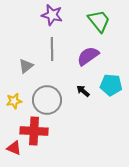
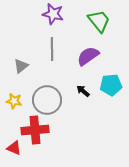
purple star: moved 1 px right, 1 px up
gray triangle: moved 5 px left
cyan pentagon: rotated 10 degrees counterclockwise
yellow star: rotated 21 degrees clockwise
red cross: moved 1 px right, 1 px up; rotated 8 degrees counterclockwise
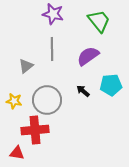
gray triangle: moved 5 px right
red triangle: moved 3 px right, 5 px down; rotated 14 degrees counterclockwise
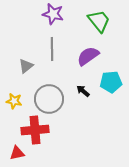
cyan pentagon: moved 3 px up
gray circle: moved 2 px right, 1 px up
red triangle: rotated 21 degrees counterclockwise
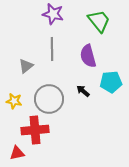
purple semicircle: rotated 70 degrees counterclockwise
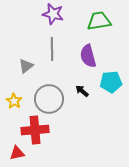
green trapezoid: rotated 60 degrees counterclockwise
black arrow: moved 1 px left
yellow star: rotated 21 degrees clockwise
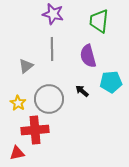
green trapezoid: rotated 75 degrees counterclockwise
yellow star: moved 4 px right, 2 px down
